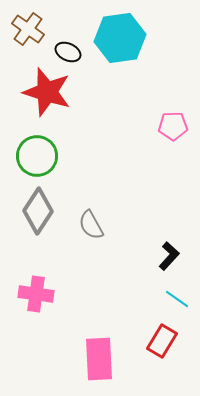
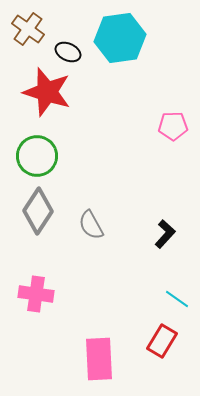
black L-shape: moved 4 px left, 22 px up
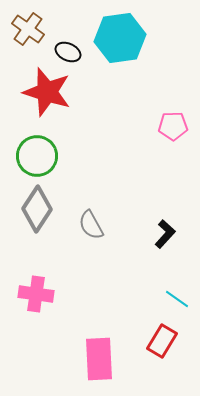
gray diamond: moved 1 px left, 2 px up
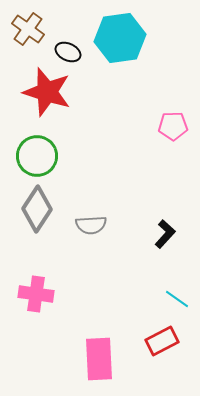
gray semicircle: rotated 64 degrees counterclockwise
red rectangle: rotated 32 degrees clockwise
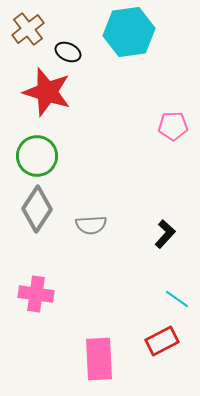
brown cross: rotated 16 degrees clockwise
cyan hexagon: moved 9 px right, 6 px up
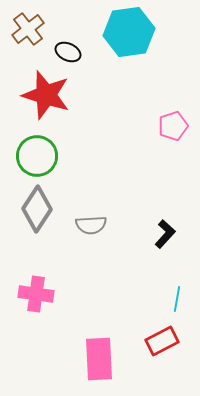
red star: moved 1 px left, 3 px down
pink pentagon: rotated 16 degrees counterclockwise
cyan line: rotated 65 degrees clockwise
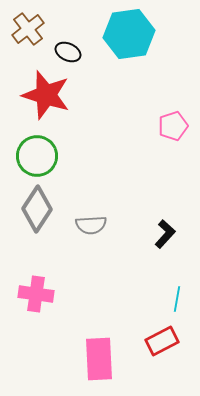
cyan hexagon: moved 2 px down
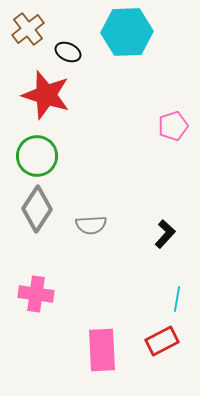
cyan hexagon: moved 2 px left, 2 px up; rotated 6 degrees clockwise
pink rectangle: moved 3 px right, 9 px up
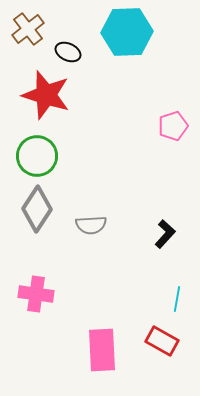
red rectangle: rotated 56 degrees clockwise
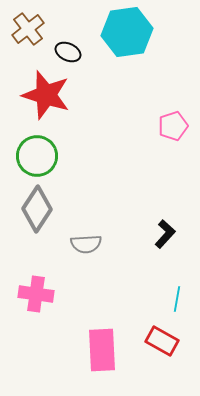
cyan hexagon: rotated 6 degrees counterclockwise
gray semicircle: moved 5 px left, 19 px down
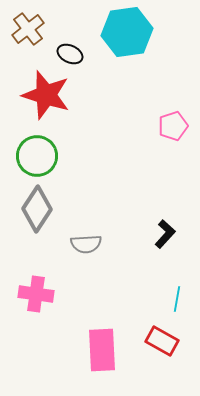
black ellipse: moved 2 px right, 2 px down
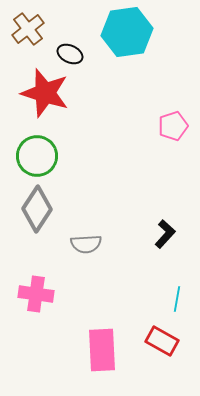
red star: moved 1 px left, 2 px up
